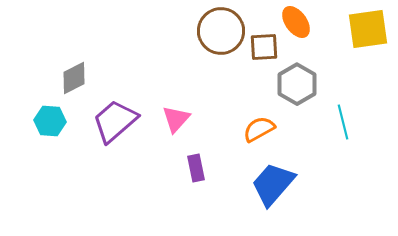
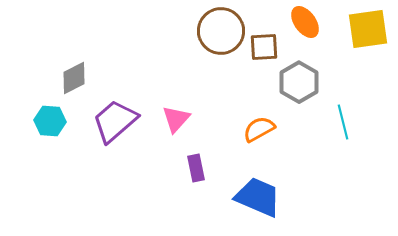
orange ellipse: moved 9 px right
gray hexagon: moved 2 px right, 2 px up
blue trapezoid: moved 15 px left, 13 px down; rotated 72 degrees clockwise
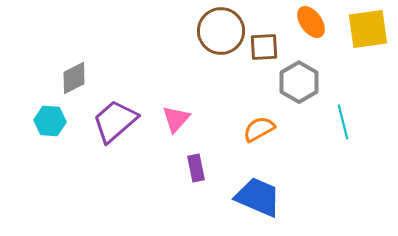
orange ellipse: moved 6 px right
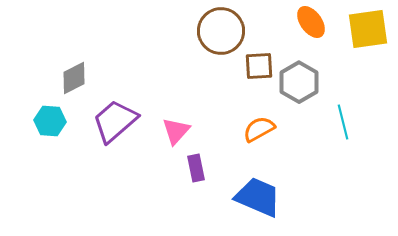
brown square: moved 5 px left, 19 px down
pink triangle: moved 12 px down
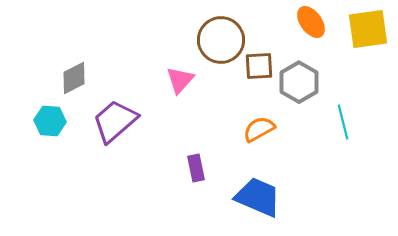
brown circle: moved 9 px down
pink triangle: moved 4 px right, 51 px up
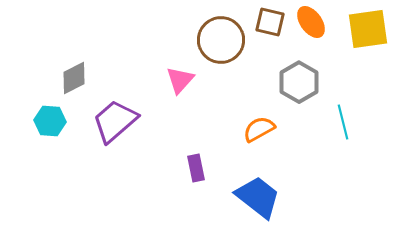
brown square: moved 11 px right, 44 px up; rotated 16 degrees clockwise
blue trapezoid: rotated 15 degrees clockwise
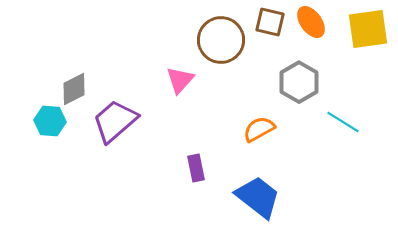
gray diamond: moved 11 px down
cyan line: rotated 44 degrees counterclockwise
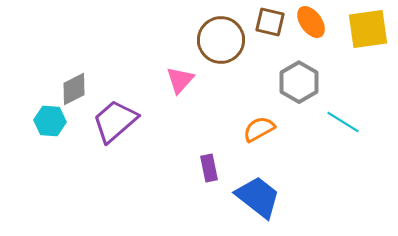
purple rectangle: moved 13 px right
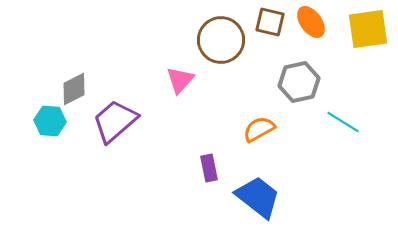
gray hexagon: rotated 18 degrees clockwise
